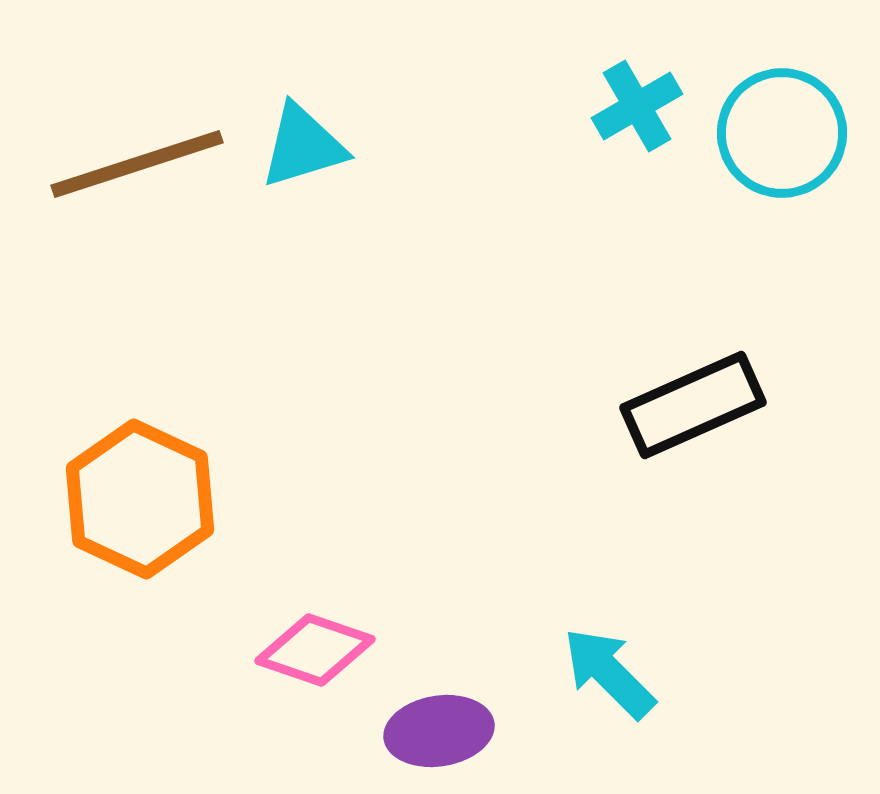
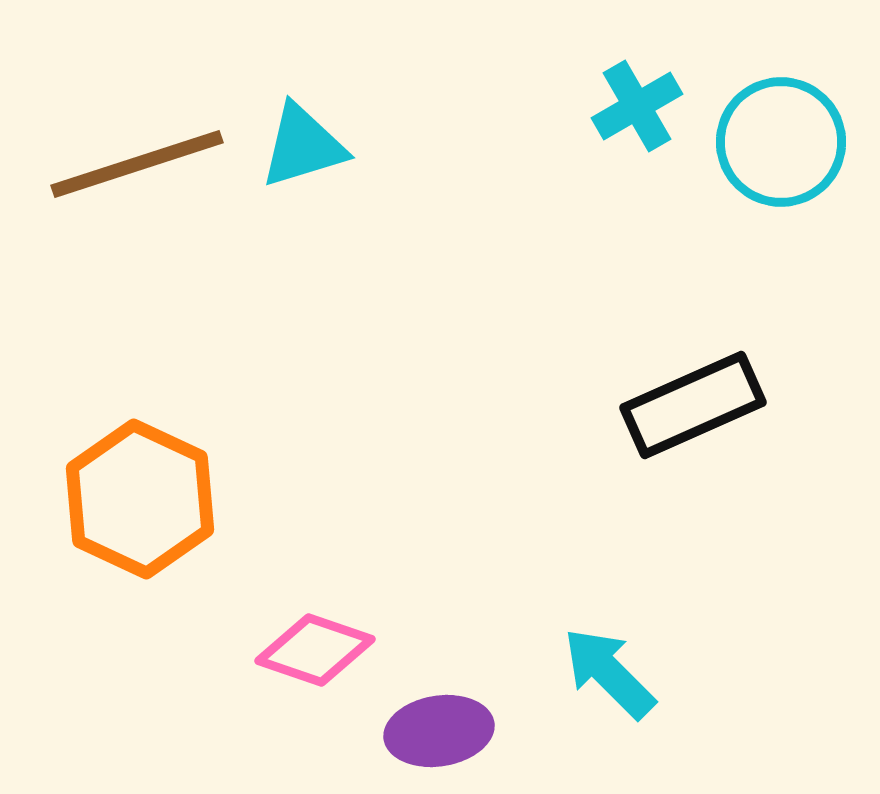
cyan circle: moved 1 px left, 9 px down
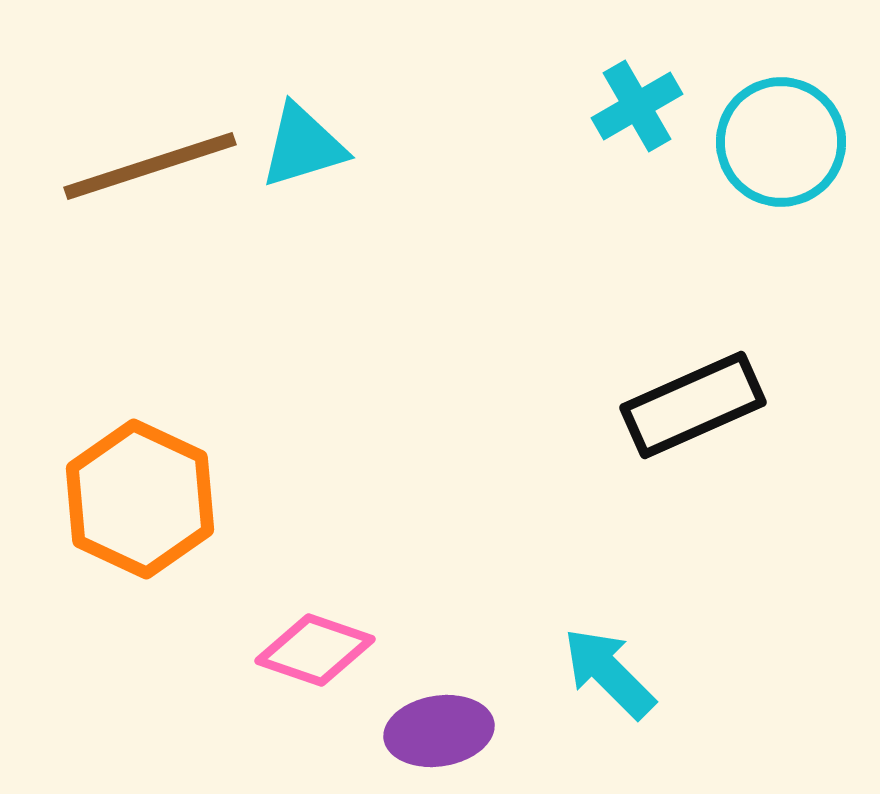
brown line: moved 13 px right, 2 px down
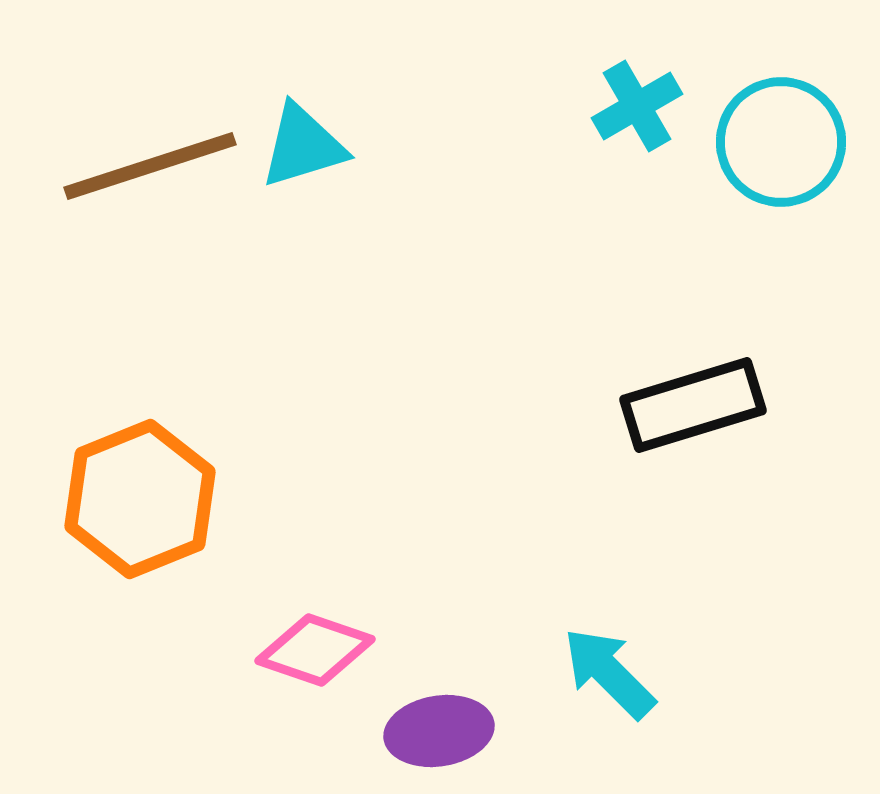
black rectangle: rotated 7 degrees clockwise
orange hexagon: rotated 13 degrees clockwise
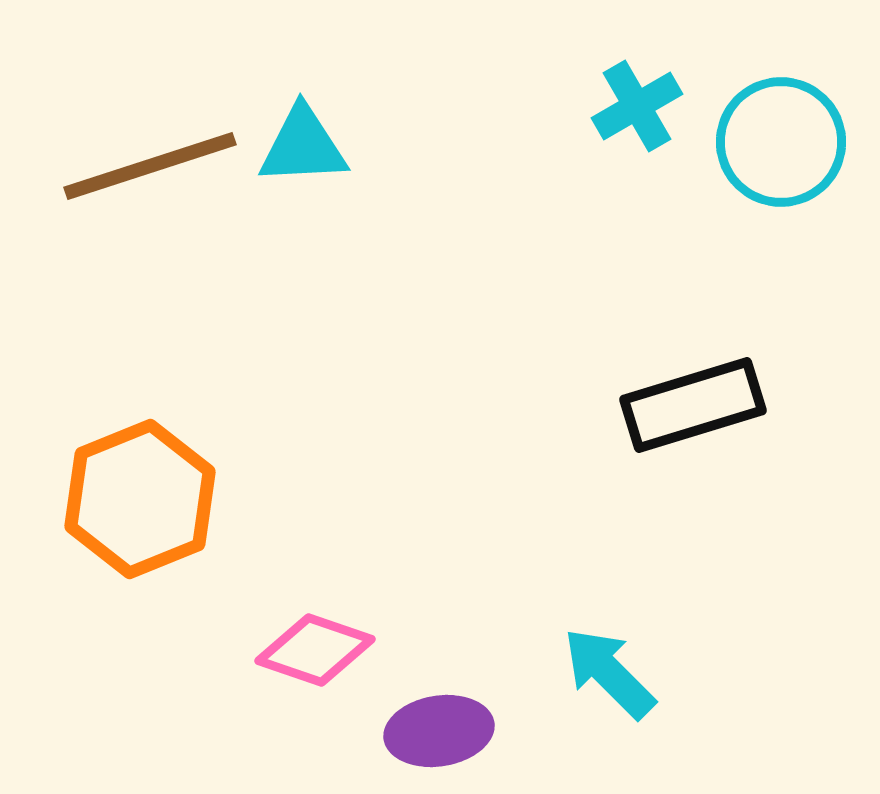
cyan triangle: rotated 14 degrees clockwise
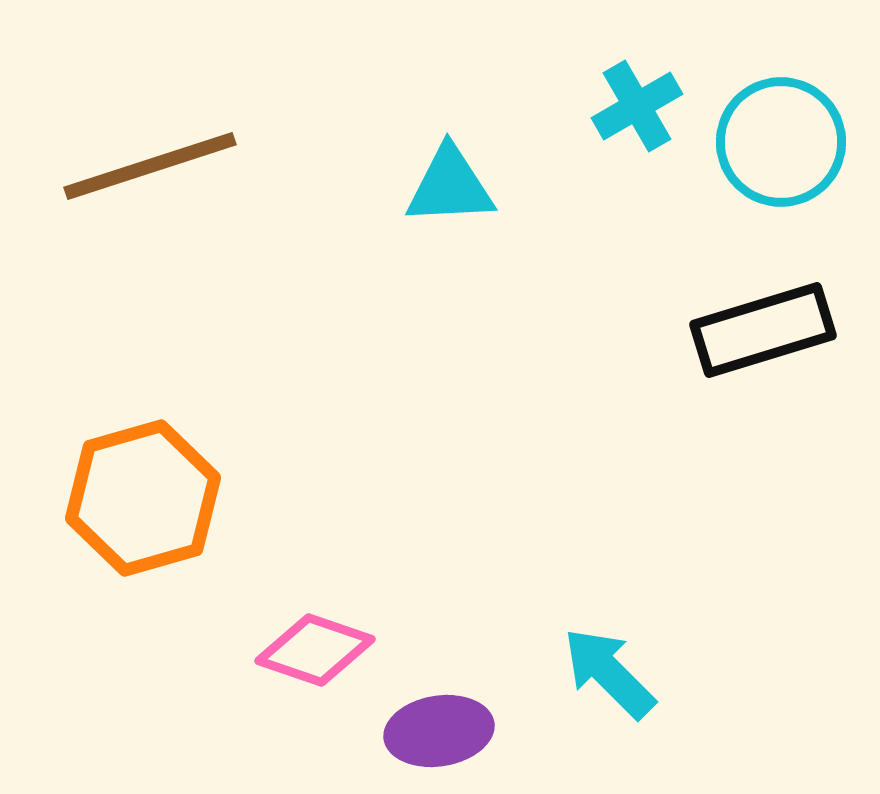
cyan triangle: moved 147 px right, 40 px down
black rectangle: moved 70 px right, 75 px up
orange hexagon: moved 3 px right, 1 px up; rotated 6 degrees clockwise
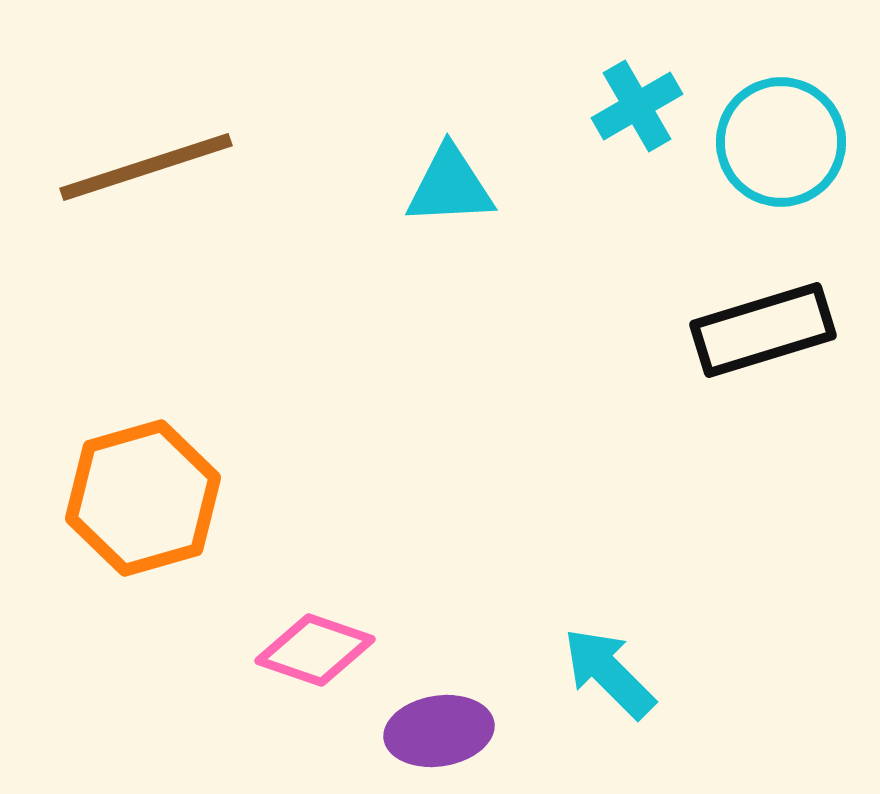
brown line: moved 4 px left, 1 px down
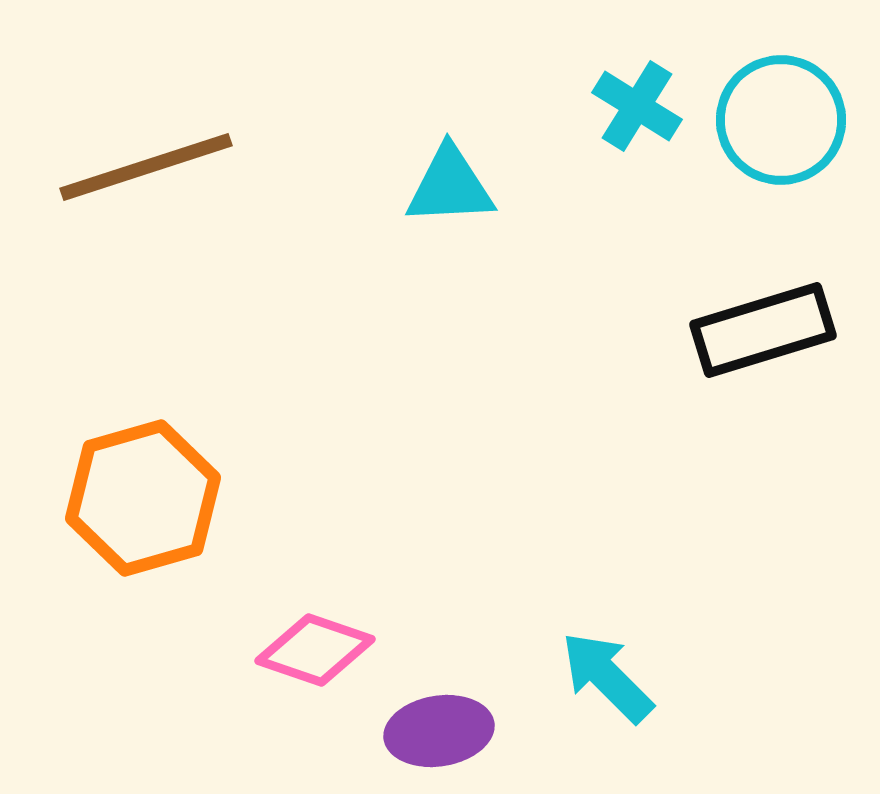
cyan cross: rotated 28 degrees counterclockwise
cyan circle: moved 22 px up
cyan arrow: moved 2 px left, 4 px down
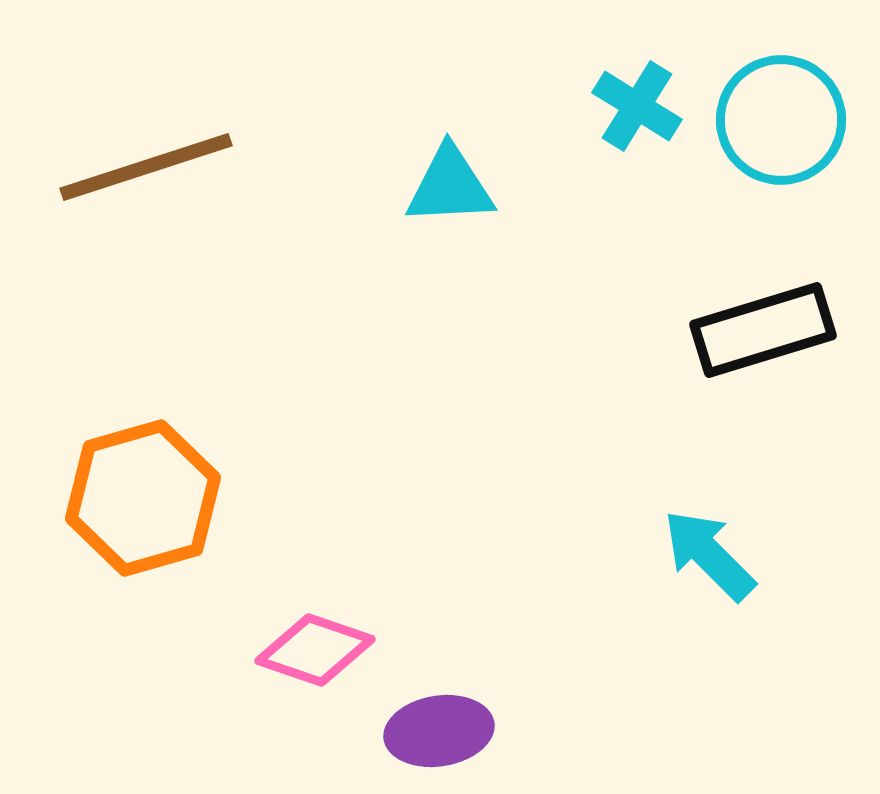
cyan arrow: moved 102 px right, 122 px up
